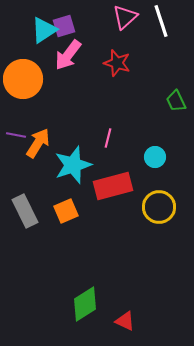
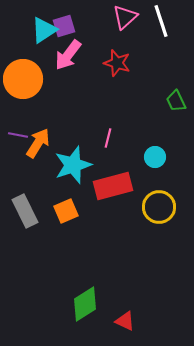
purple line: moved 2 px right
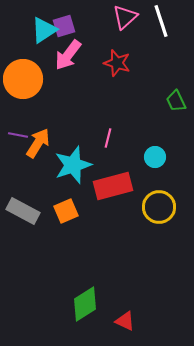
gray rectangle: moved 2 px left; rotated 36 degrees counterclockwise
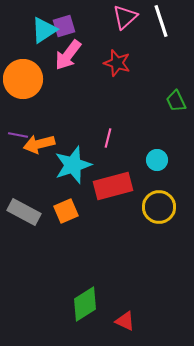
orange arrow: moved 1 px right, 1 px down; rotated 136 degrees counterclockwise
cyan circle: moved 2 px right, 3 px down
gray rectangle: moved 1 px right, 1 px down
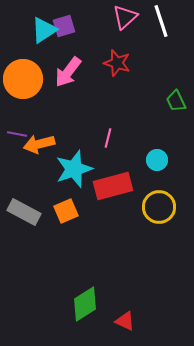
pink arrow: moved 17 px down
purple line: moved 1 px left, 1 px up
cyan star: moved 1 px right, 4 px down
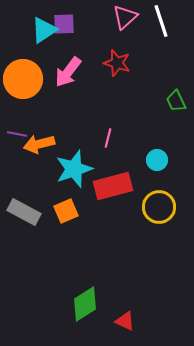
purple square: moved 2 px up; rotated 15 degrees clockwise
